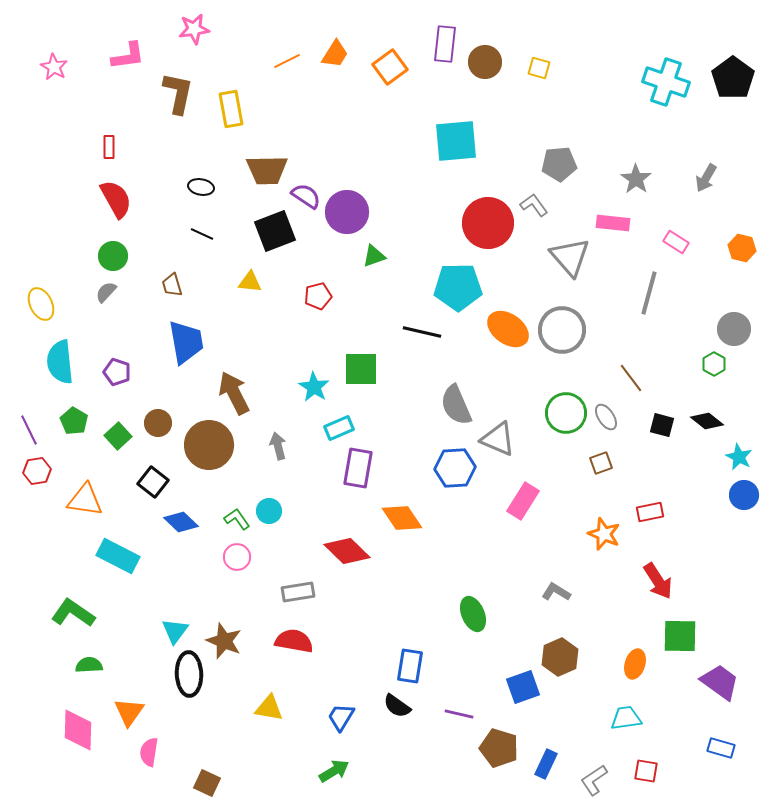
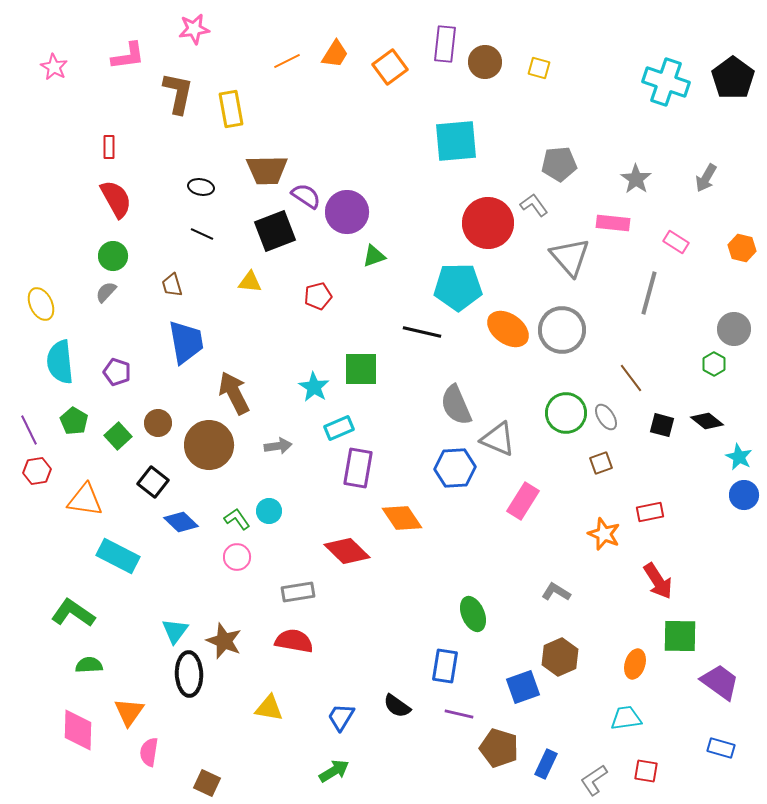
gray arrow at (278, 446): rotated 96 degrees clockwise
blue rectangle at (410, 666): moved 35 px right
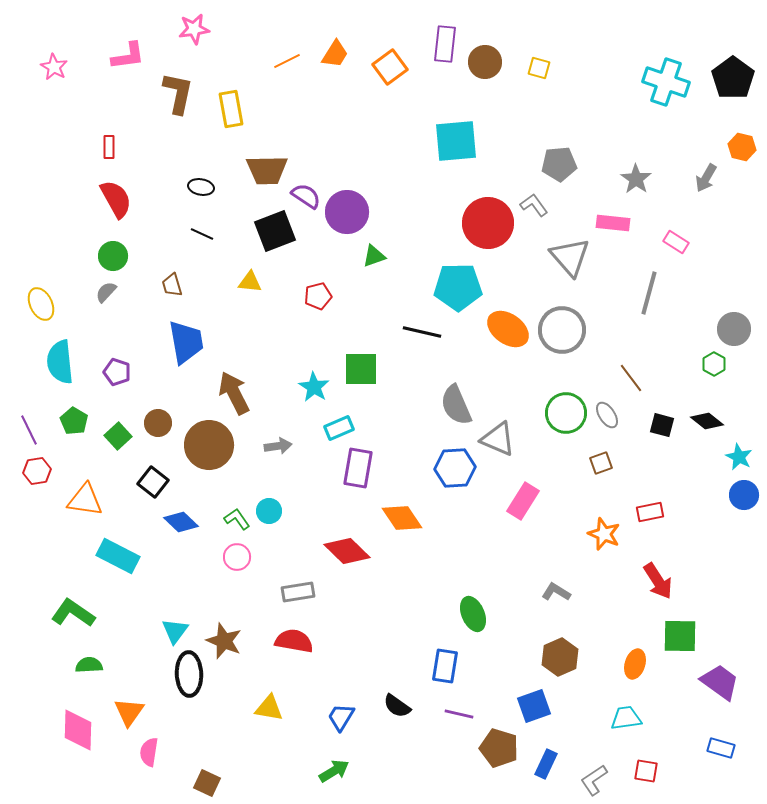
orange hexagon at (742, 248): moved 101 px up
gray ellipse at (606, 417): moved 1 px right, 2 px up
blue square at (523, 687): moved 11 px right, 19 px down
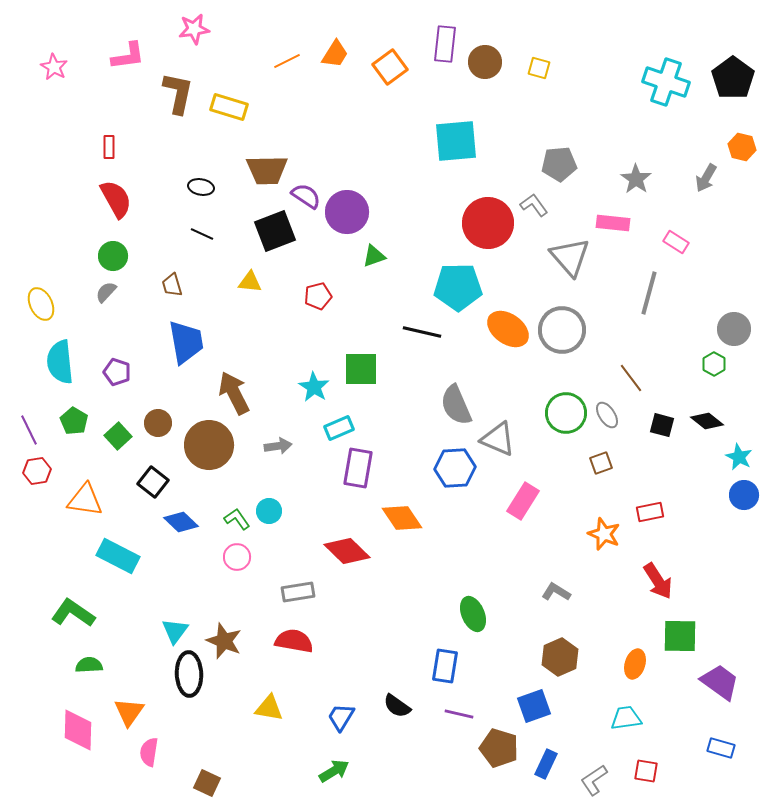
yellow rectangle at (231, 109): moved 2 px left, 2 px up; rotated 63 degrees counterclockwise
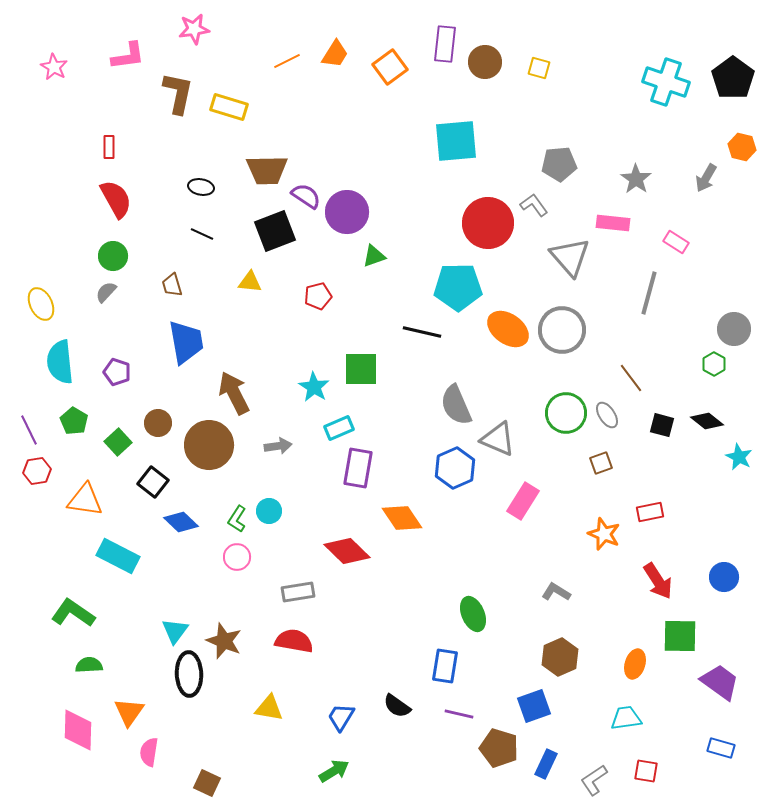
green square at (118, 436): moved 6 px down
blue hexagon at (455, 468): rotated 21 degrees counterclockwise
blue circle at (744, 495): moved 20 px left, 82 px down
green L-shape at (237, 519): rotated 112 degrees counterclockwise
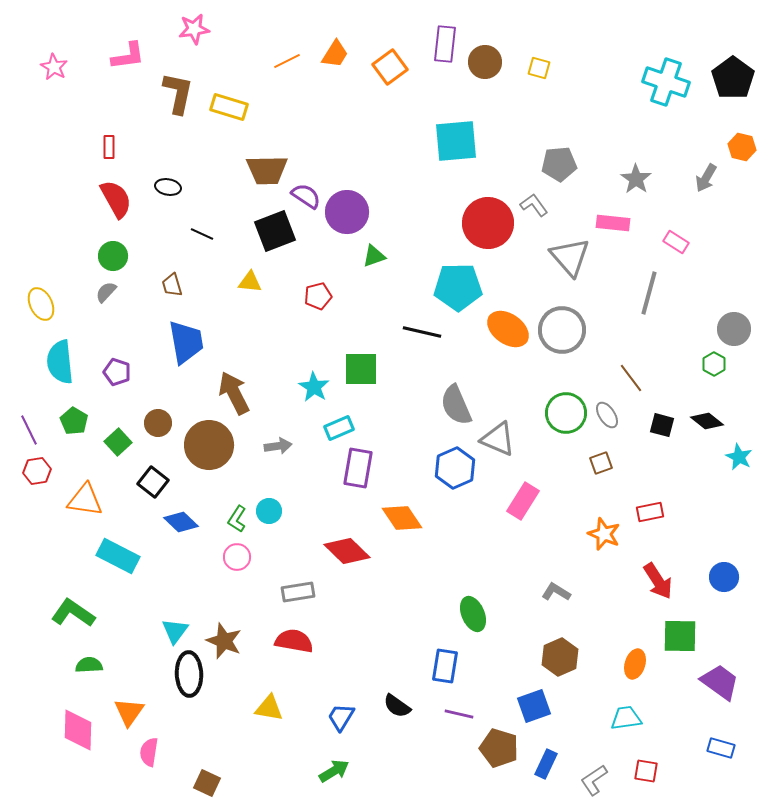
black ellipse at (201, 187): moved 33 px left
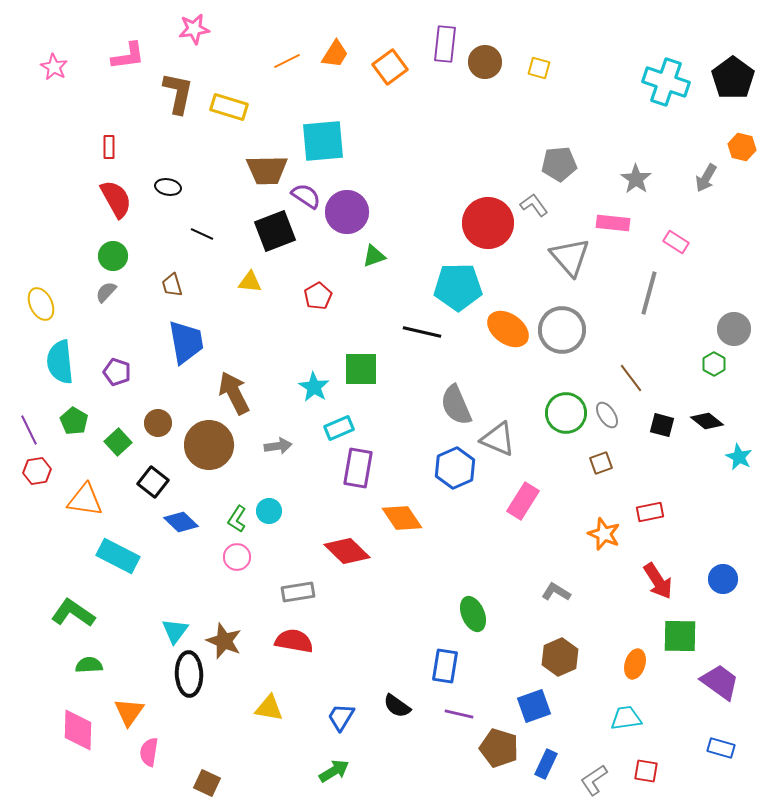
cyan square at (456, 141): moved 133 px left
red pentagon at (318, 296): rotated 16 degrees counterclockwise
blue circle at (724, 577): moved 1 px left, 2 px down
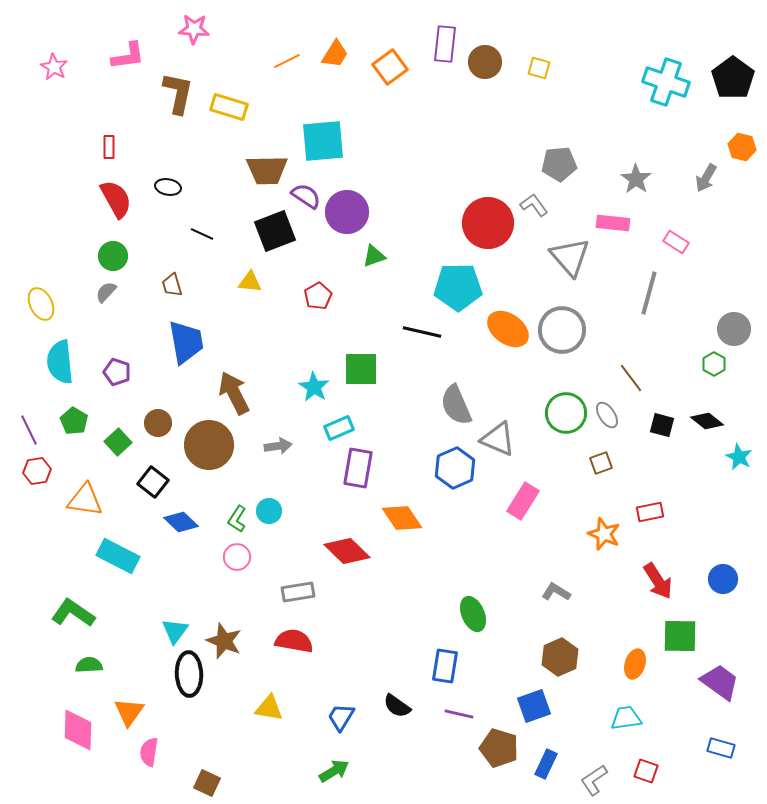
pink star at (194, 29): rotated 12 degrees clockwise
red square at (646, 771): rotated 10 degrees clockwise
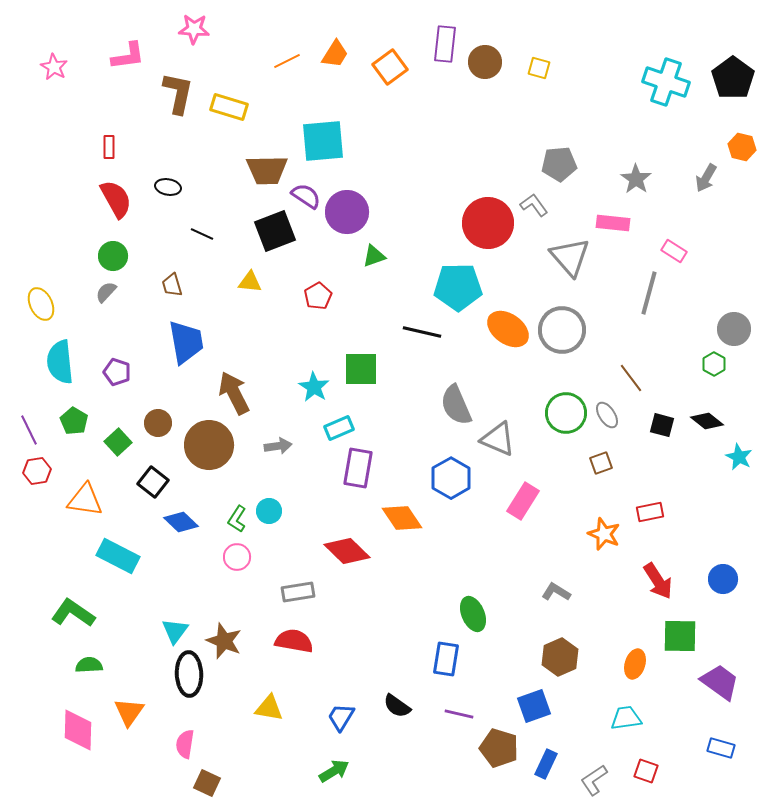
pink rectangle at (676, 242): moved 2 px left, 9 px down
blue hexagon at (455, 468): moved 4 px left, 10 px down; rotated 6 degrees counterclockwise
blue rectangle at (445, 666): moved 1 px right, 7 px up
pink semicircle at (149, 752): moved 36 px right, 8 px up
